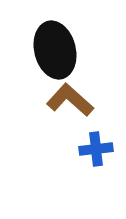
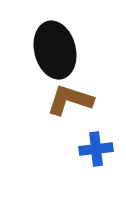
brown L-shape: rotated 24 degrees counterclockwise
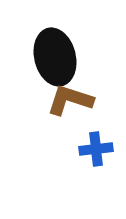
black ellipse: moved 7 px down
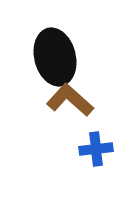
brown L-shape: rotated 24 degrees clockwise
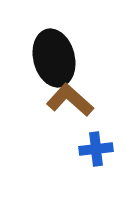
black ellipse: moved 1 px left, 1 px down
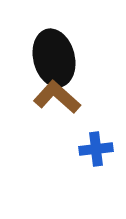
brown L-shape: moved 13 px left, 3 px up
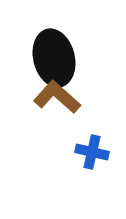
blue cross: moved 4 px left, 3 px down; rotated 20 degrees clockwise
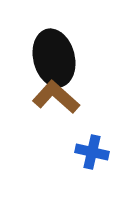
brown L-shape: moved 1 px left
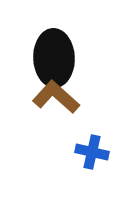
black ellipse: rotated 12 degrees clockwise
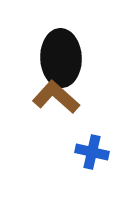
black ellipse: moved 7 px right
